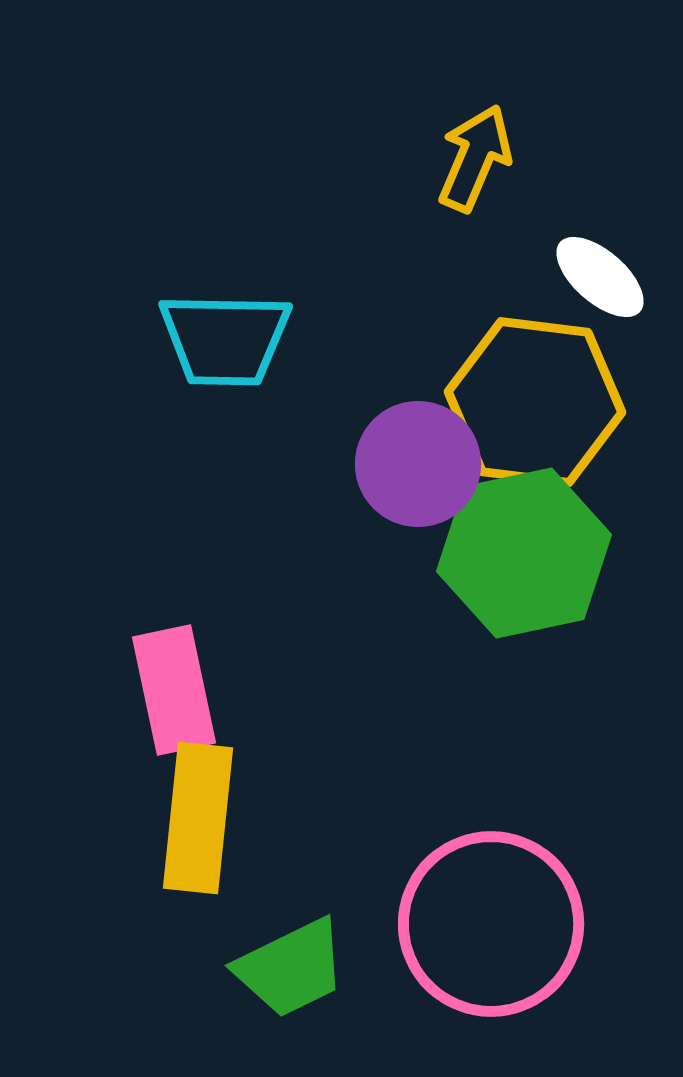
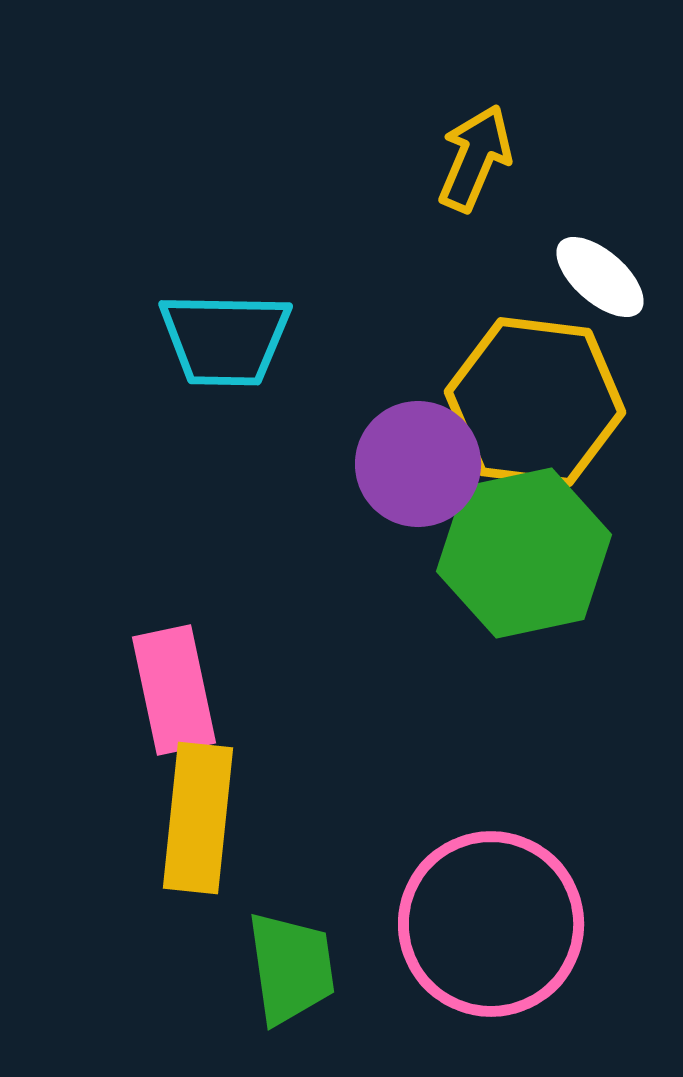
green trapezoid: rotated 72 degrees counterclockwise
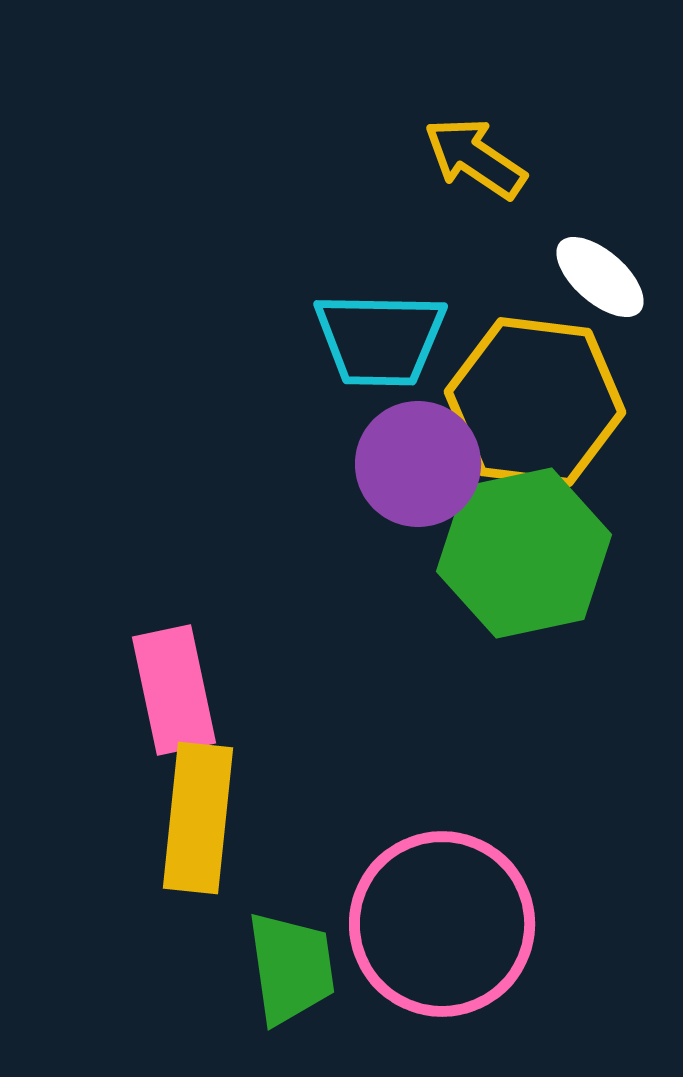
yellow arrow: rotated 79 degrees counterclockwise
cyan trapezoid: moved 155 px right
pink circle: moved 49 px left
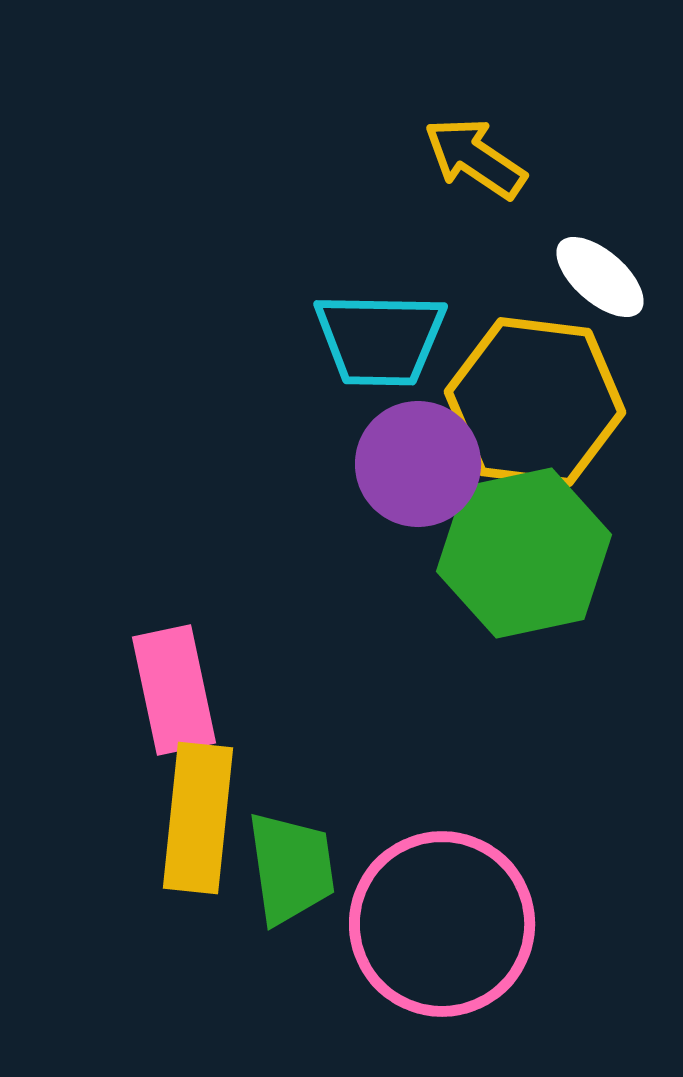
green trapezoid: moved 100 px up
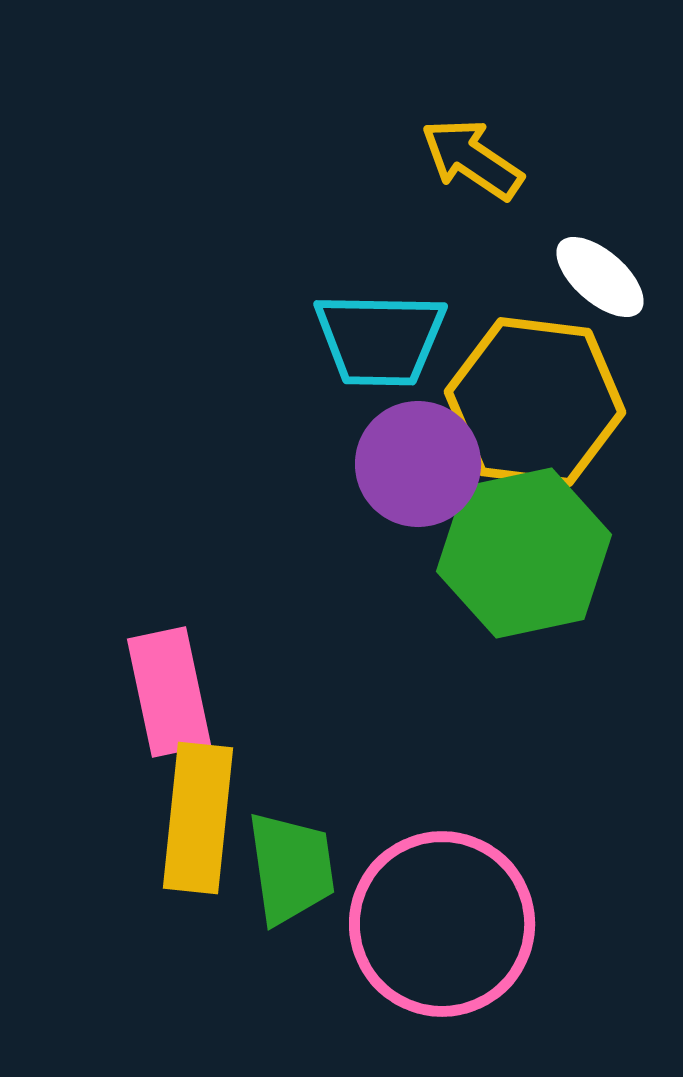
yellow arrow: moved 3 px left, 1 px down
pink rectangle: moved 5 px left, 2 px down
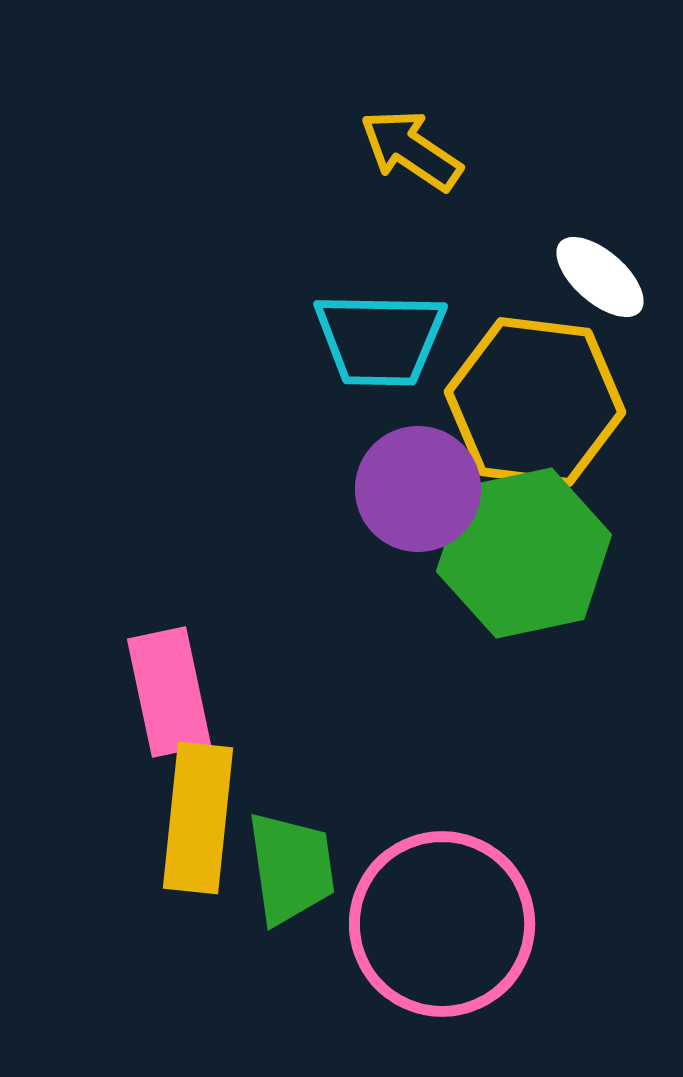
yellow arrow: moved 61 px left, 9 px up
purple circle: moved 25 px down
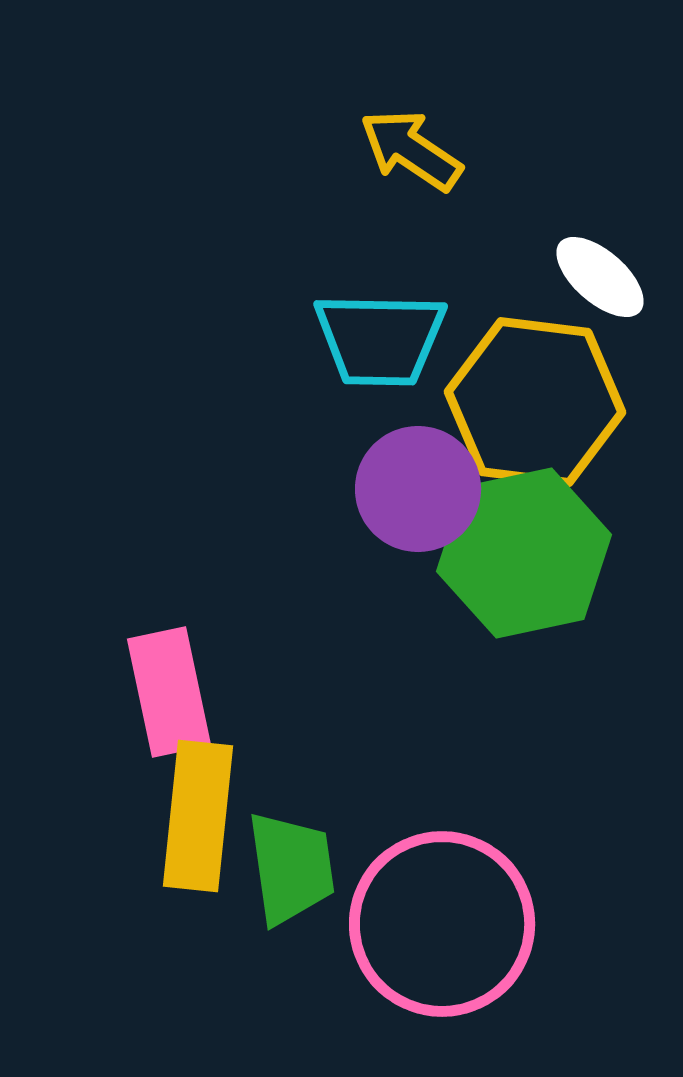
yellow rectangle: moved 2 px up
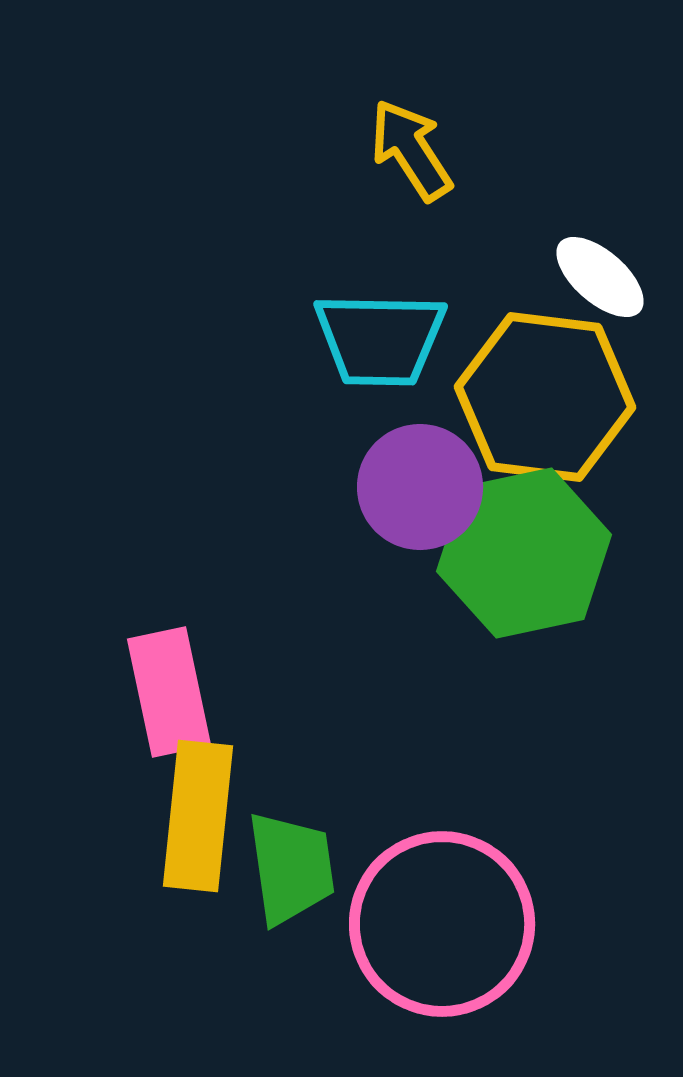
yellow arrow: rotated 23 degrees clockwise
yellow hexagon: moved 10 px right, 5 px up
purple circle: moved 2 px right, 2 px up
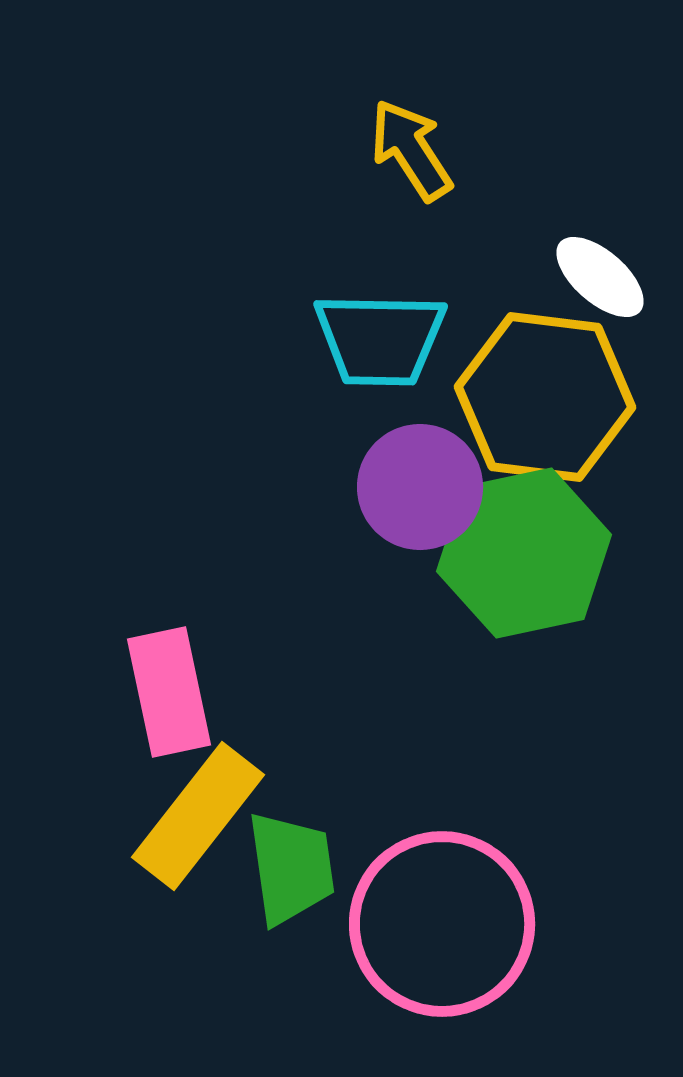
yellow rectangle: rotated 32 degrees clockwise
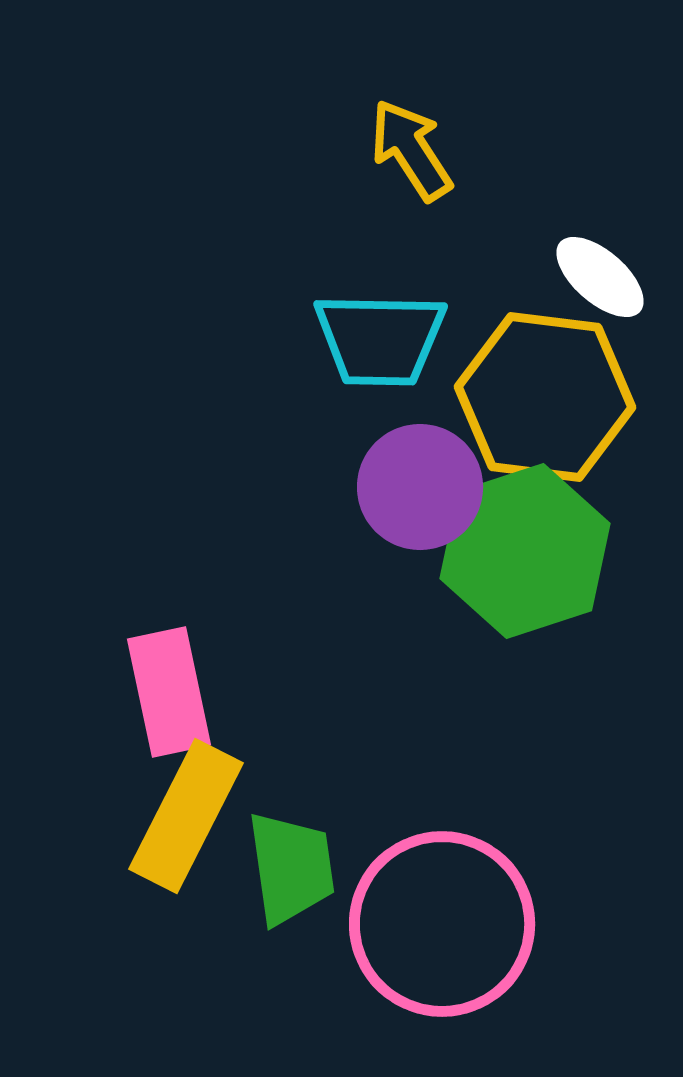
green hexagon: moved 1 px right, 2 px up; rotated 6 degrees counterclockwise
yellow rectangle: moved 12 px left; rotated 11 degrees counterclockwise
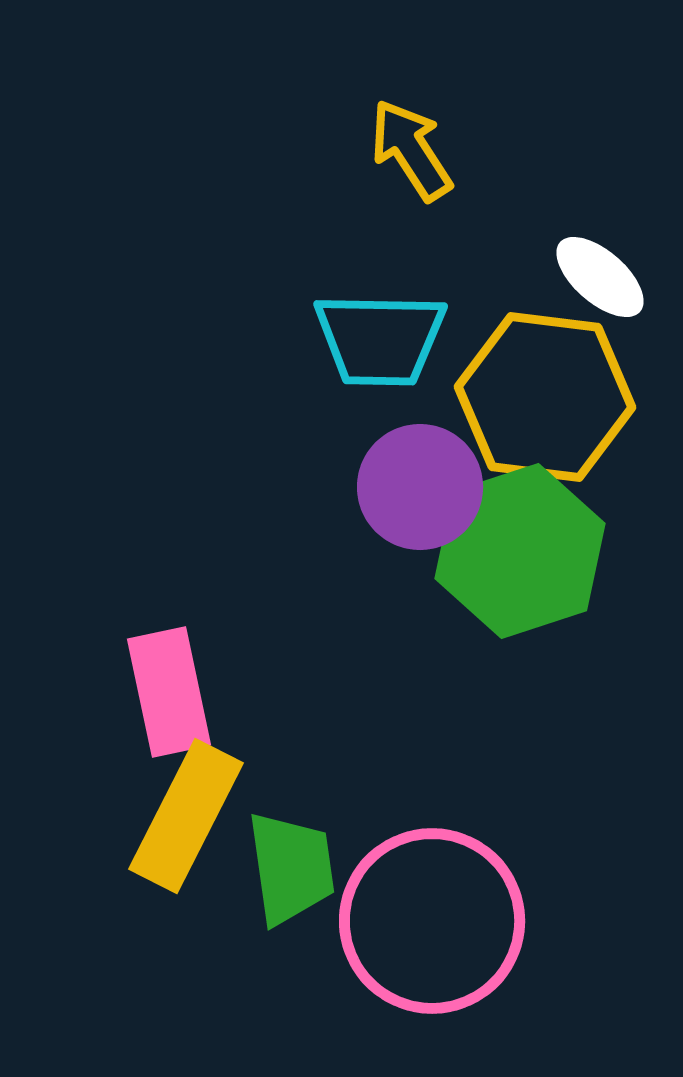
green hexagon: moved 5 px left
pink circle: moved 10 px left, 3 px up
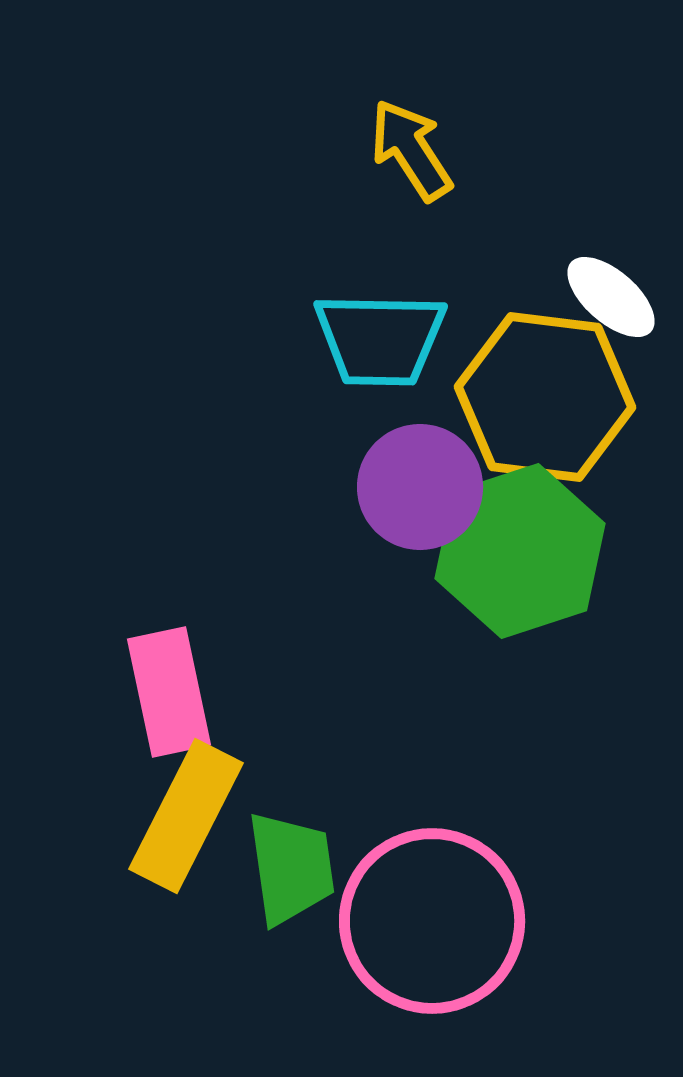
white ellipse: moved 11 px right, 20 px down
